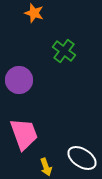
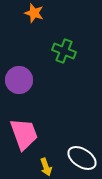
green cross: rotated 15 degrees counterclockwise
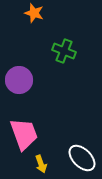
white ellipse: rotated 12 degrees clockwise
yellow arrow: moved 5 px left, 3 px up
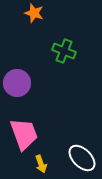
purple circle: moved 2 px left, 3 px down
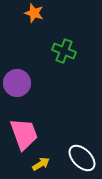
yellow arrow: rotated 102 degrees counterclockwise
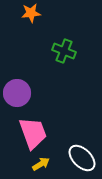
orange star: moved 3 px left; rotated 24 degrees counterclockwise
purple circle: moved 10 px down
pink trapezoid: moved 9 px right, 1 px up
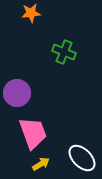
green cross: moved 1 px down
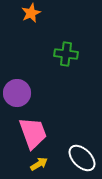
orange star: rotated 18 degrees counterclockwise
green cross: moved 2 px right, 2 px down; rotated 15 degrees counterclockwise
yellow arrow: moved 2 px left
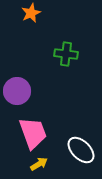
purple circle: moved 2 px up
white ellipse: moved 1 px left, 8 px up
